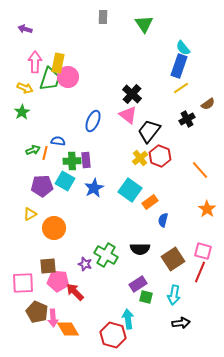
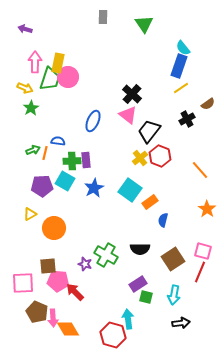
green star at (22, 112): moved 9 px right, 4 px up
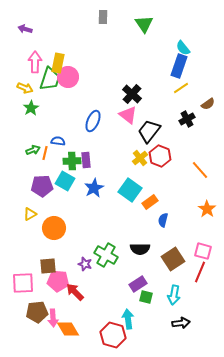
brown pentagon at (37, 312): rotated 30 degrees counterclockwise
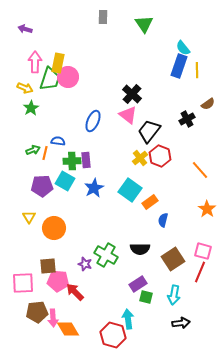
yellow line at (181, 88): moved 16 px right, 18 px up; rotated 56 degrees counterclockwise
yellow triangle at (30, 214): moved 1 px left, 3 px down; rotated 32 degrees counterclockwise
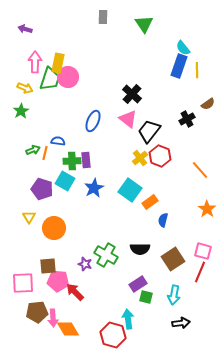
green star at (31, 108): moved 10 px left, 3 px down
pink triangle at (128, 115): moved 4 px down
purple pentagon at (42, 186): moved 3 px down; rotated 20 degrees clockwise
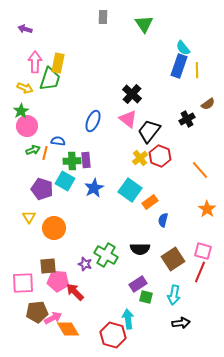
pink circle at (68, 77): moved 41 px left, 49 px down
pink arrow at (53, 318): rotated 114 degrees counterclockwise
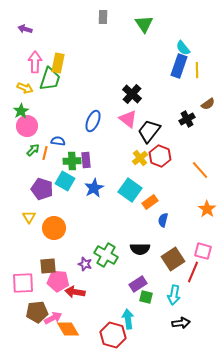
green arrow at (33, 150): rotated 24 degrees counterclockwise
red line at (200, 272): moved 7 px left
red arrow at (75, 292): rotated 36 degrees counterclockwise
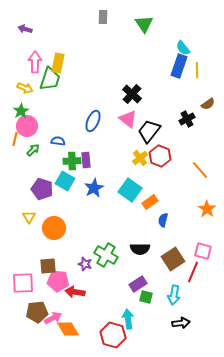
orange line at (45, 153): moved 30 px left, 14 px up
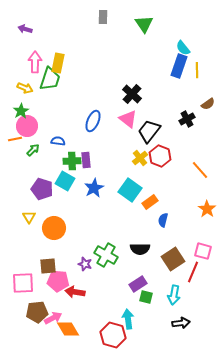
orange line at (15, 139): rotated 64 degrees clockwise
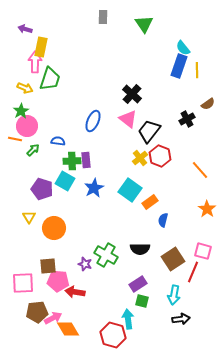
yellow rectangle at (58, 63): moved 17 px left, 16 px up
orange line at (15, 139): rotated 24 degrees clockwise
green square at (146, 297): moved 4 px left, 4 px down
black arrow at (181, 323): moved 4 px up
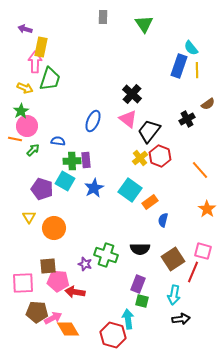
cyan semicircle at (183, 48): moved 8 px right
green cross at (106, 255): rotated 10 degrees counterclockwise
purple rectangle at (138, 284): rotated 36 degrees counterclockwise
brown pentagon at (37, 312): rotated 10 degrees clockwise
